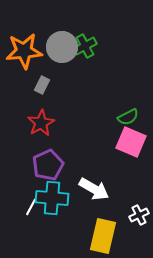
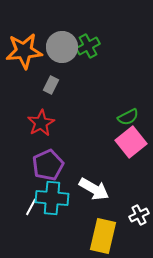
green cross: moved 3 px right
gray rectangle: moved 9 px right
pink square: rotated 28 degrees clockwise
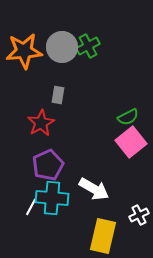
gray rectangle: moved 7 px right, 10 px down; rotated 18 degrees counterclockwise
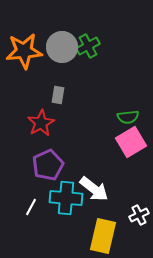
green semicircle: rotated 20 degrees clockwise
pink square: rotated 8 degrees clockwise
white arrow: rotated 8 degrees clockwise
cyan cross: moved 14 px right
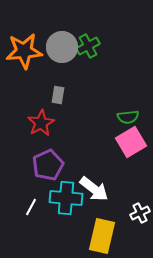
white cross: moved 1 px right, 2 px up
yellow rectangle: moved 1 px left
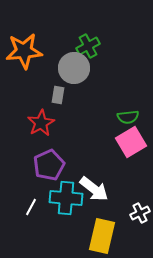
gray circle: moved 12 px right, 21 px down
purple pentagon: moved 1 px right
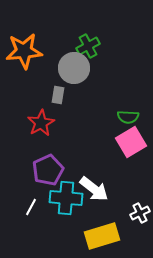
green semicircle: rotated 10 degrees clockwise
purple pentagon: moved 1 px left, 5 px down
yellow rectangle: rotated 60 degrees clockwise
